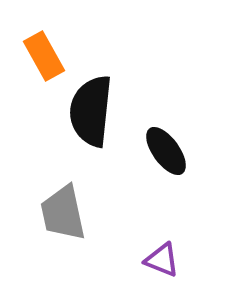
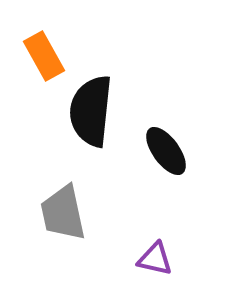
purple triangle: moved 7 px left, 1 px up; rotated 9 degrees counterclockwise
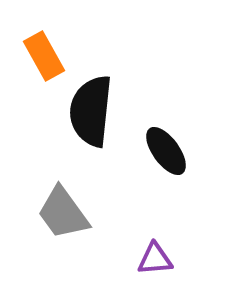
gray trapezoid: rotated 24 degrees counterclockwise
purple triangle: rotated 18 degrees counterclockwise
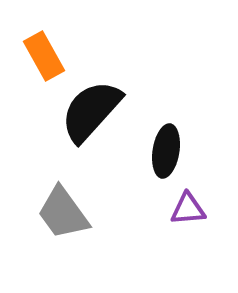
black semicircle: rotated 36 degrees clockwise
black ellipse: rotated 45 degrees clockwise
purple triangle: moved 33 px right, 50 px up
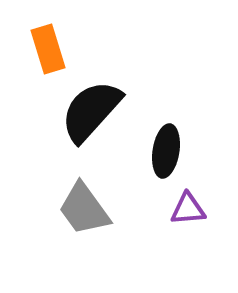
orange rectangle: moved 4 px right, 7 px up; rotated 12 degrees clockwise
gray trapezoid: moved 21 px right, 4 px up
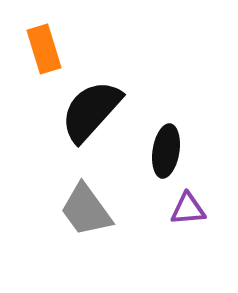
orange rectangle: moved 4 px left
gray trapezoid: moved 2 px right, 1 px down
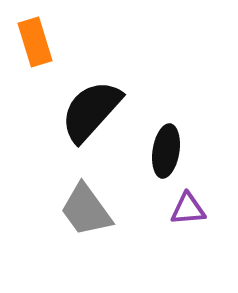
orange rectangle: moved 9 px left, 7 px up
